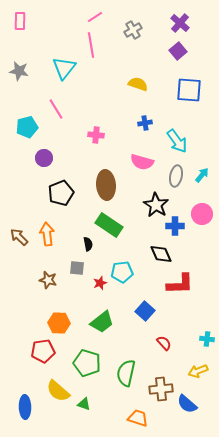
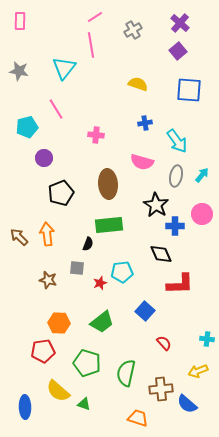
brown ellipse at (106, 185): moved 2 px right, 1 px up
green rectangle at (109, 225): rotated 40 degrees counterclockwise
black semicircle at (88, 244): rotated 32 degrees clockwise
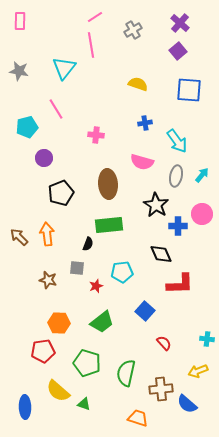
blue cross at (175, 226): moved 3 px right
red star at (100, 283): moved 4 px left, 3 px down
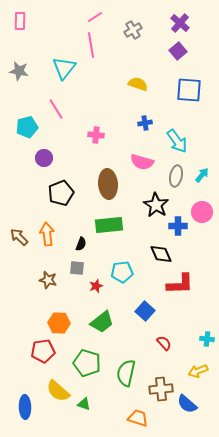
pink circle at (202, 214): moved 2 px up
black semicircle at (88, 244): moved 7 px left
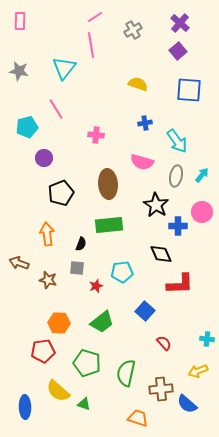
brown arrow at (19, 237): moved 26 px down; rotated 24 degrees counterclockwise
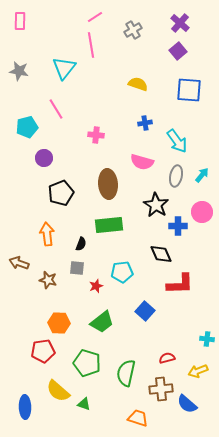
red semicircle at (164, 343): moved 3 px right, 15 px down; rotated 63 degrees counterclockwise
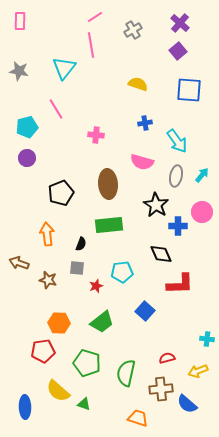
purple circle at (44, 158): moved 17 px left
